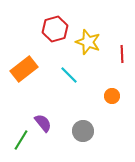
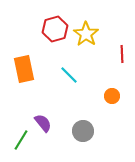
yellow star: moved 2 px left, 8 px up; rotated 15 degrees clockwise
orange rectangle: rotated 64 degrees counterclockwise
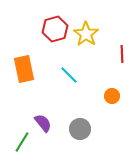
gray circle: moved 3 px left, 2 px up
green line: moved 1 px right, 2 px down
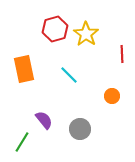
purple semicircle: moved 1 px right, 3 px up
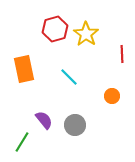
cyan line: moved 2 px down
gray circle: moved 5 px left, 4 px up
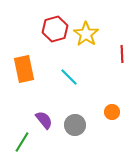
orange circle: moved 16 px down
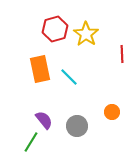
orange rectangle: moved 16 px right
gray circle: moved 2 px right, 1 px down
green line: moved 9 px right
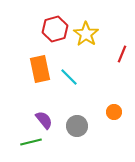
red line: rotated 24 degrees clockwise
orange circle: moved 2 px right
green line: rotated 45 degrees clockwise
